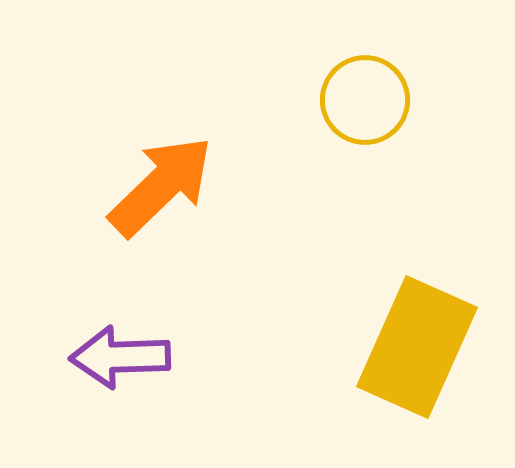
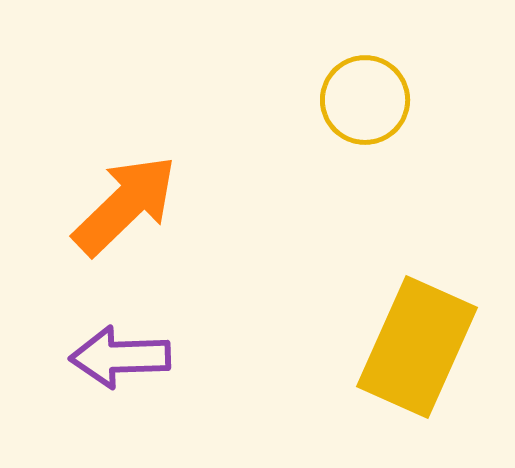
orange arrow: moved 36 px left, 19 px down
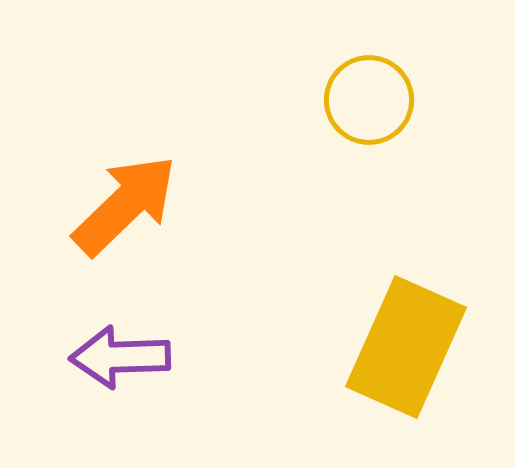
yellow circle: moved 4 px right
yellow rectangle: moved 11 px left
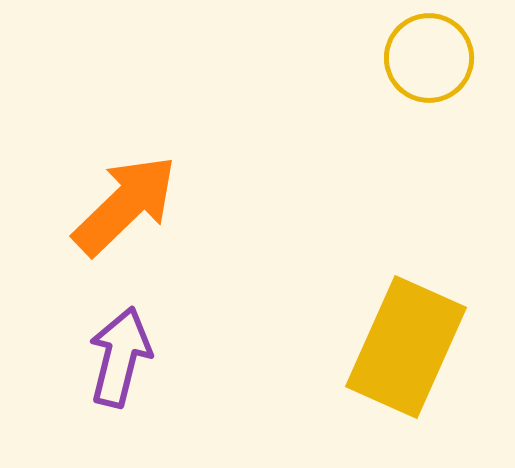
yellow circle: moved 60 px right, 42 px up
purple arrow: rotated 106 degrees clockwise
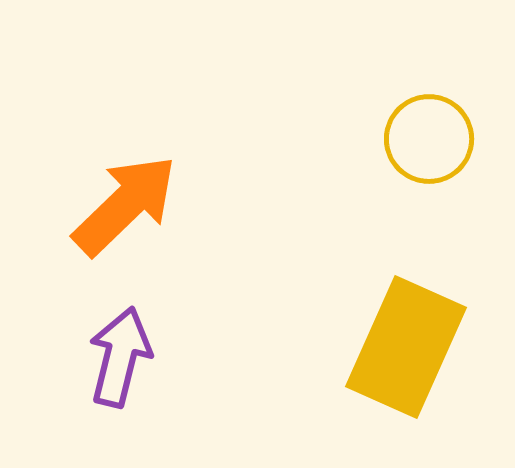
yellow circle: moved 81 px down
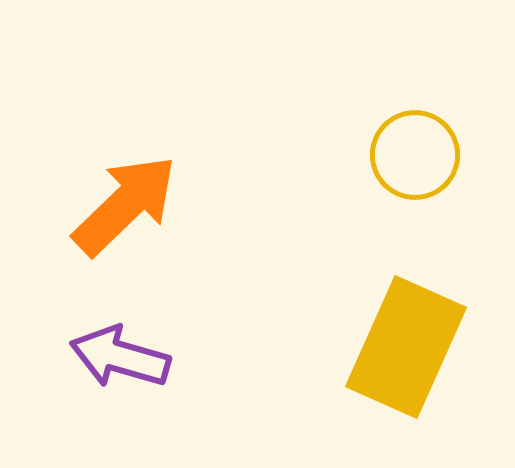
yellow circle: moved 14 px left, 16 px down
purple arrow: rotated 88 degrees counterclockwise
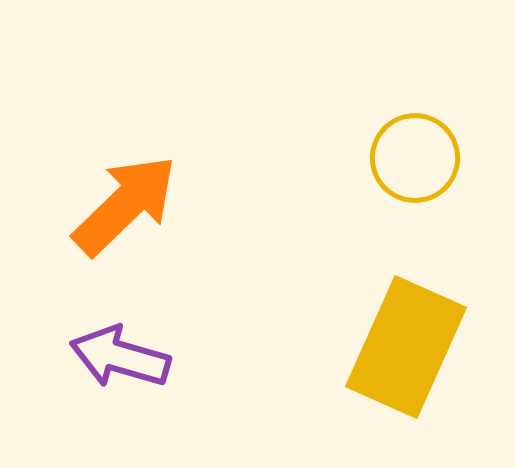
yellow circle: moved 3 px down
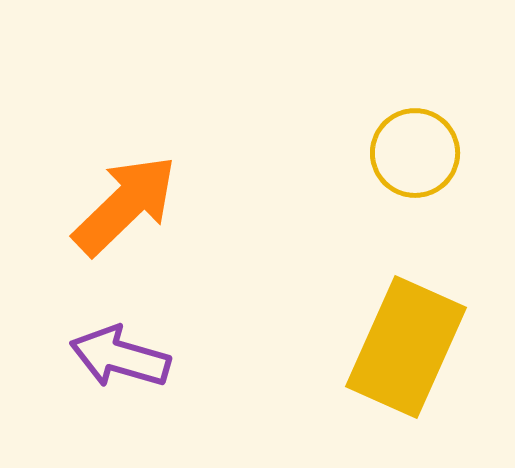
yellow circle: moved 5 px up
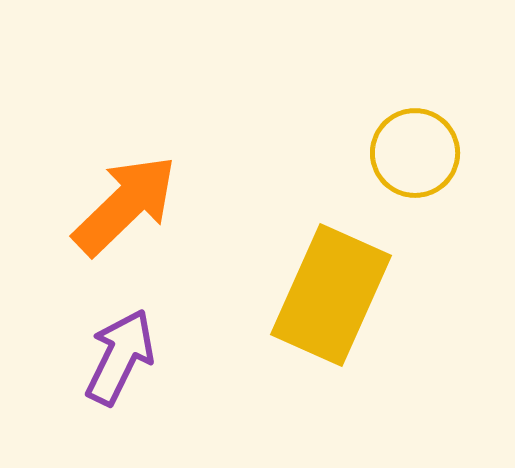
yellow rectangle: moved 75 px left, 52 px up
purple arrow: rotated 100 degrees clockwise
